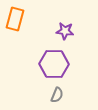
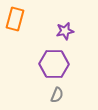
purple star: rotated 18 degrees counterclockwise
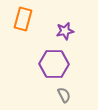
orange rectangle: moved 8 px right
gray semicircle: moved 7 px right; rotated 49 degrees counterclockwise
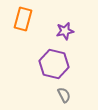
purple hexagon: rotated 12 degrees clockwise
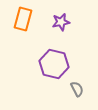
purple star: moved 4 px left, 9 px up
gray semicircle: moved 13 px right, 6 px up
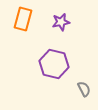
gray semicircle: moved 7 px right
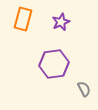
purple star: rotated 12 degrees counterclockwise
purple hexagon: rotated 20 degrees counterclockwise
